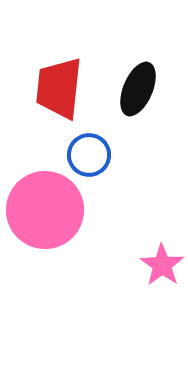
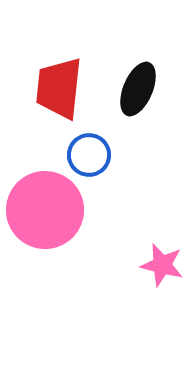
pink star: rotated 21 degrees counterclockwise
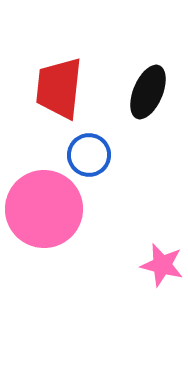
black ellipse: moved 10 px right, 3 px down
pink circle: moved 1 px left, 1 px up
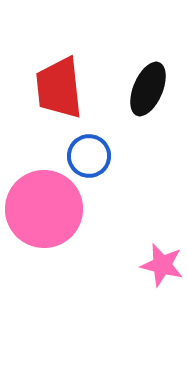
red trapezoid: rotated 12 degrees counterclockwise
black ellipse: moved 3 px up
blue circle: moved 1 px down
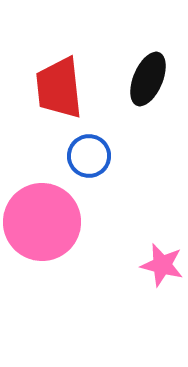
black ellipse: moved 10 px up
pink circle: moved 2 px left, 13 px down
